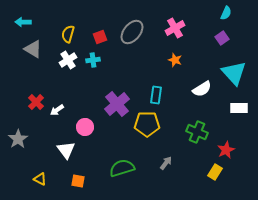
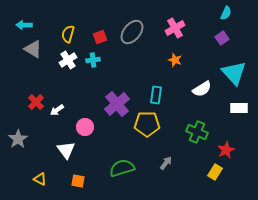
cyan arrow: moved 1 px right, 3 px down
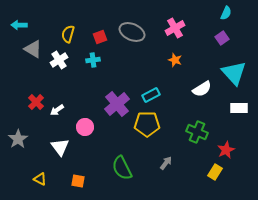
cyan arrow: moved 5 px left
gray ellipse: rotated 75 degrees clockwise
white cross: moved 9 px left
cyan rectangle: moved 5 px left; rotated 54 degrees clockwise
white triangle: moved 6 px left, 3 px up
green semicircle: rotated 100 degrees counterclockwise
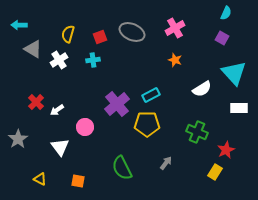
purple square: rotated 24 degrees counterclockwise
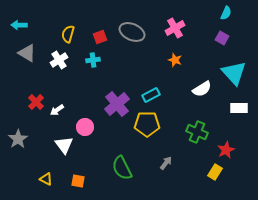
gray triangle: moved 6 px left, 4 px down
white triangle: moved 4 px right, 2 px up
yellow triangle: moved 6 px right
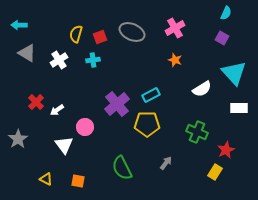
yellow semicircle: moved 8 px right
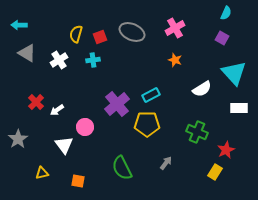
yellow triangle: moved 4 px left, 6 px up; rotated 40 degrees counterclockwise
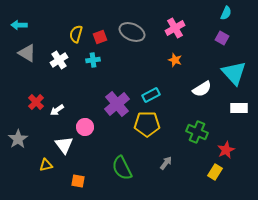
yellow triangle: moved 4 px right, 8 px up
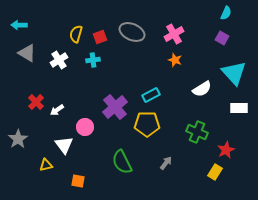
pink cross: moved 1 px left, 6 px down
purple cross: moved 2 px left, 3 px down
green semicircle: moved 6 px up
